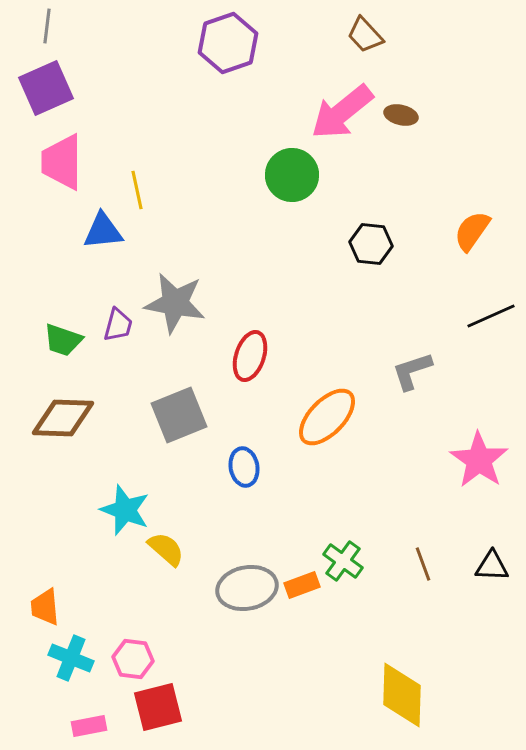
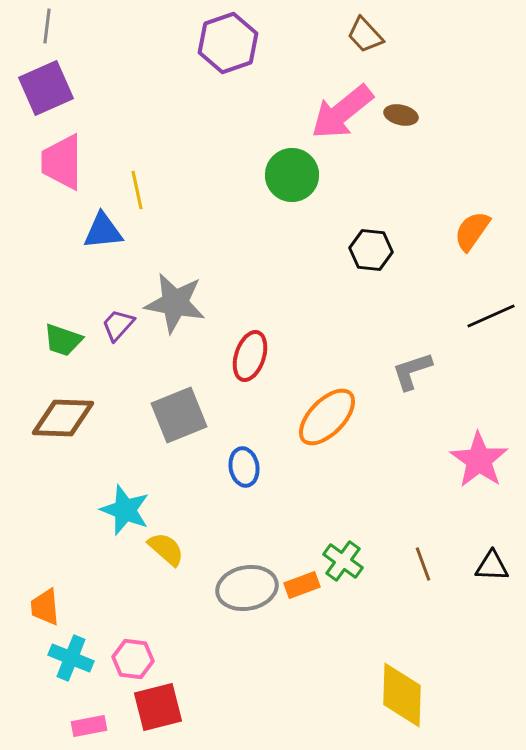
black hexagon: moved 6 px down
purple trapezoid: rotated 153 degrees counterclockwise
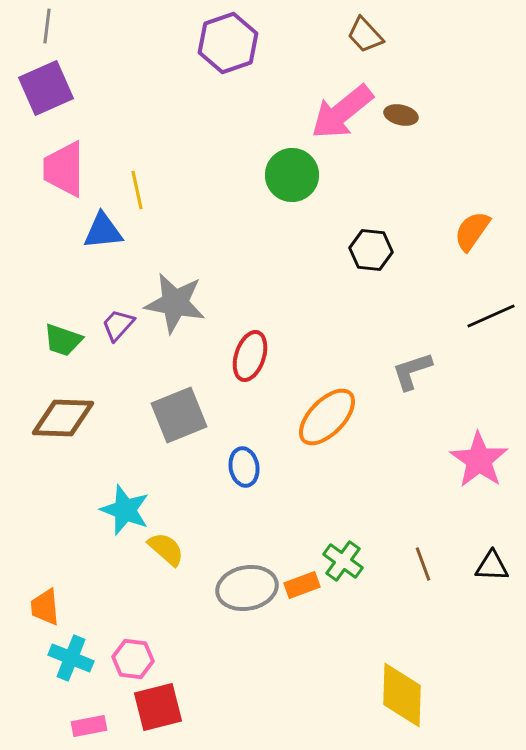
pink trapezoid: moved 2 px right, 7 px down
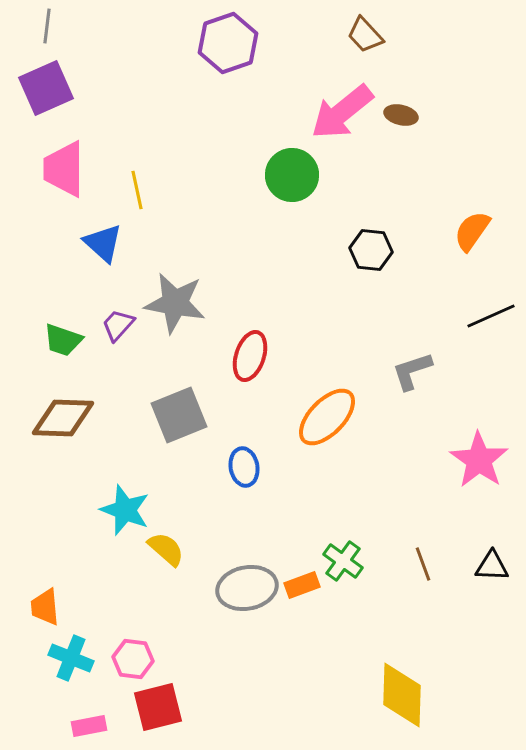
blue triangle: moved 12 px down; rotated 48 degrees clockwise
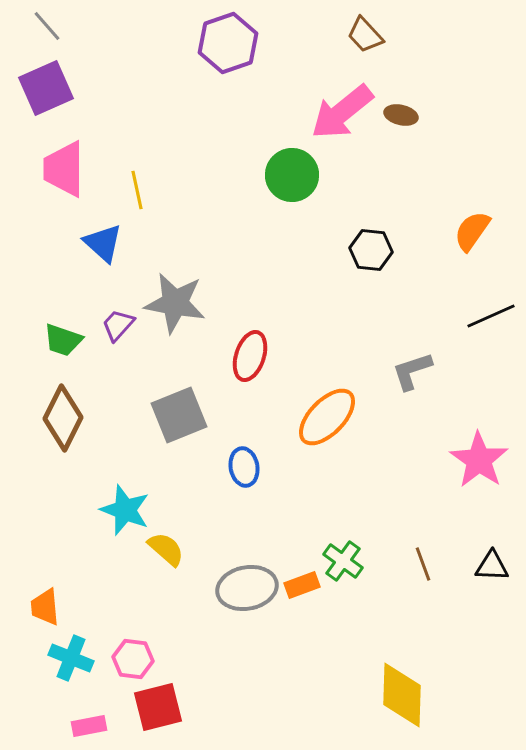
gray line: rotated 48 degrees counterclockwise
brown diamond: rotated 66 degrees counterclockwise
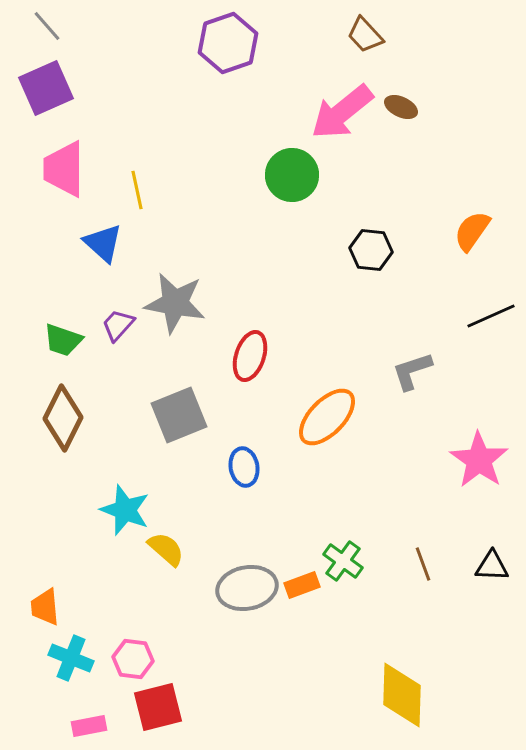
brown ellipse: moved 8 px up; rotated 12 degrees clockwise
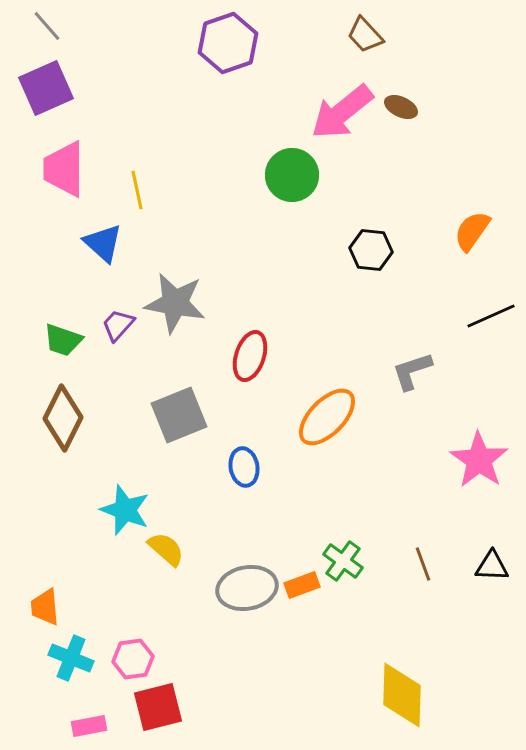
pink hexagon: rotated 15 degrees counterclockwise
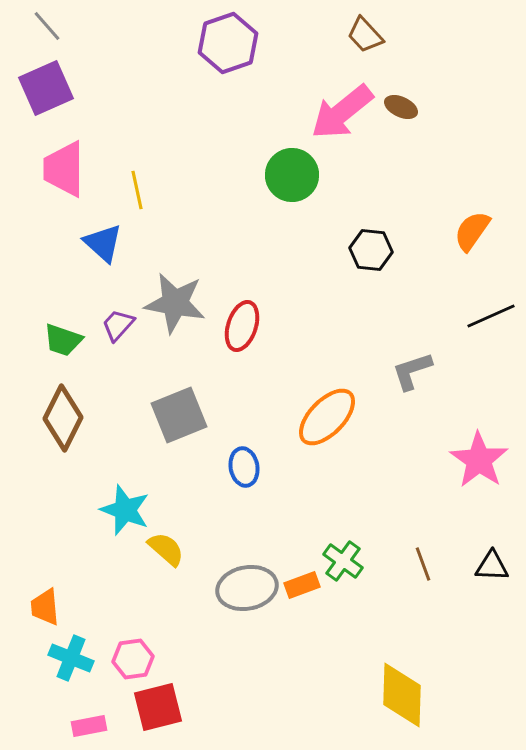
red ellipse: moved 8 px left, 30 px up
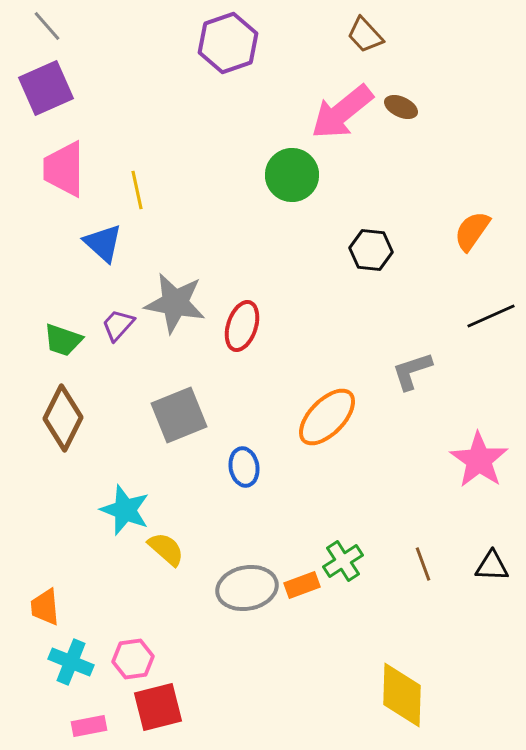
green cross: rotated 21 degrees clockwise
cyan cross: moved 4 px down
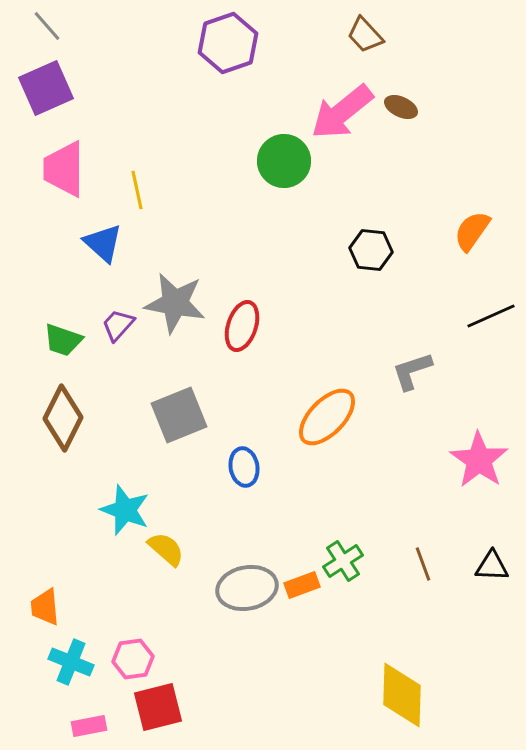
green circle: moved 8 px left, 14 px up
